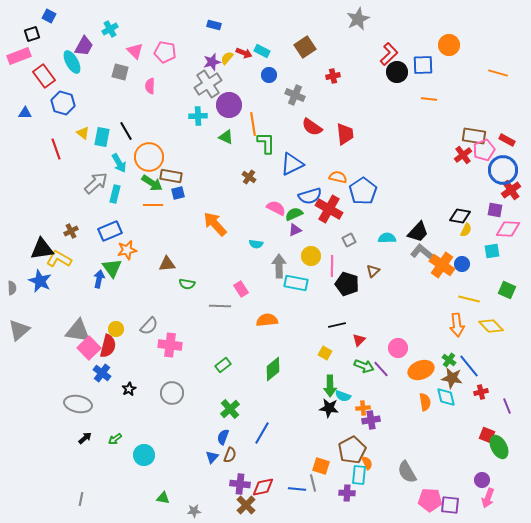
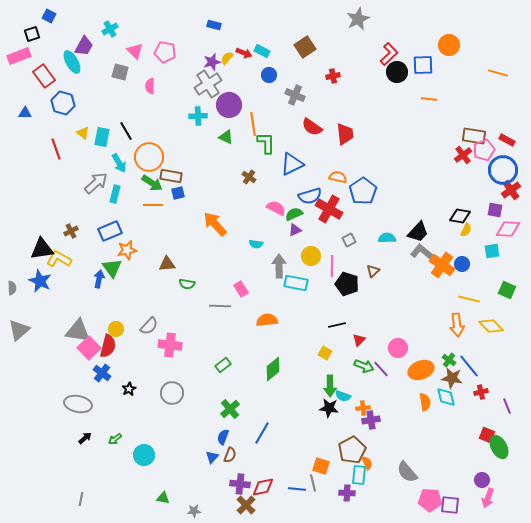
gray semicircle at (407, 472): rotated 10 degrees counterclockwise
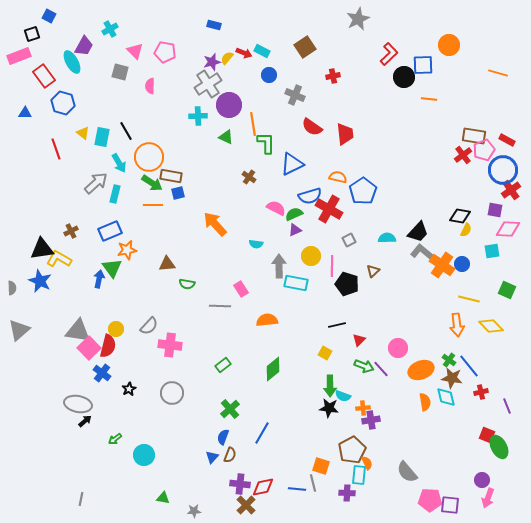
black circle at (397, 72): moved 7 px right, 5 px down
black arrow at (85, 438): moved 17 px up
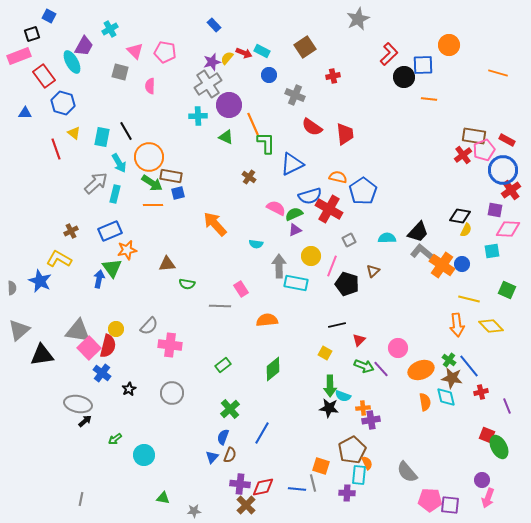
blue rectangle at (214, 25): rotated 32 degrees clockwise
orange line at (253, 124): rotated 15 degrees counterclockwise
yellow triangle at (83, 133): moved 9 px left
black triangle at (42, 249): moved 106 px down
pink line at (332, 266): rotated 20 degrees clockwise
